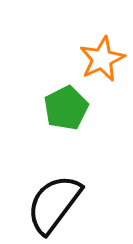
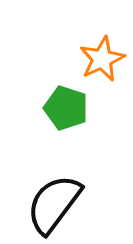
green pentagon: rotated 27 degrees counterclockwise
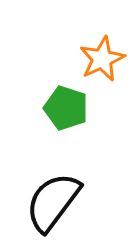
black semicircle: moved 1 px left, 2 px up
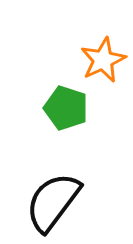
orange star: moved 1 px right, 1 px down
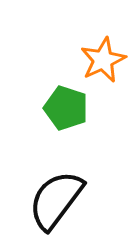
black semicircle: moved 3 px right, 2 px up
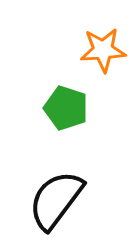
orange star: moved 10 px up; rotated 21 degrees clockwise
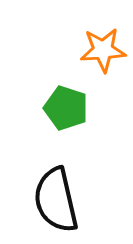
black semicircle: rotated 50 degrees counterclockwise
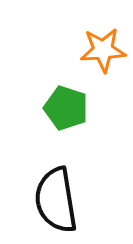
black semicircle: rotated 4 degrees clockwise
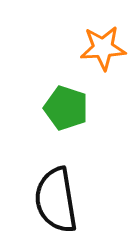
orange star: moved 2 px up
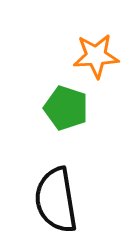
orange star: moved 7 px left, 8 px down
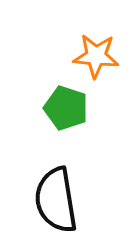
orange star: rotated 9 degrees clockwise
